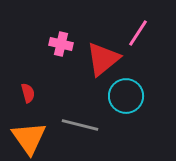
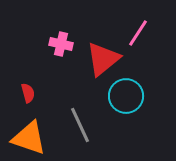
gray line: rotated 51 degrees clockwise
orange triangle: rotated 36 degrees counterclockwise
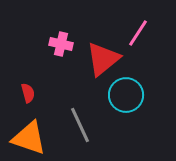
cyan circle: moved 1 px up
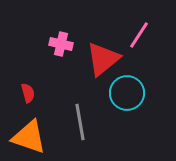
pink line: moved 1 px right, 2 px down
cyan circle: moved 1 px right, 2 px up
gray line: moved 3 px up; rotated 15 degrees clockwise
orange triangle: moved 1 px up
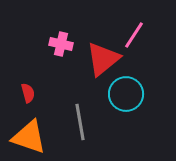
pink line: moved 5 px left
cyan circle: moved 1 px left, 1 px down
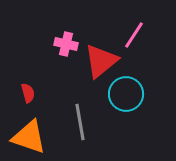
pink cross: moved 5 px right
red triangle: moved 2 px left, 2 px down
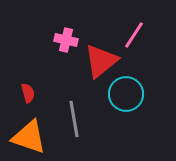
pink cross: moved 4 px up
gray line: moved 6 px left, 3 px up
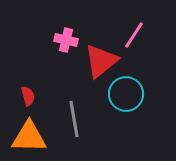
red semicircle: moved 3 px down
orange triangle: rotated 18 degrees counterclockwise
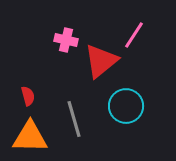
cyan circle: moved 12 px down
gray line: rotated 6 degrees counterclockwise
orange triangle: moved 1 px right
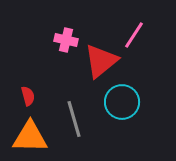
cyan circle: moved 4 px left, 4 px up
